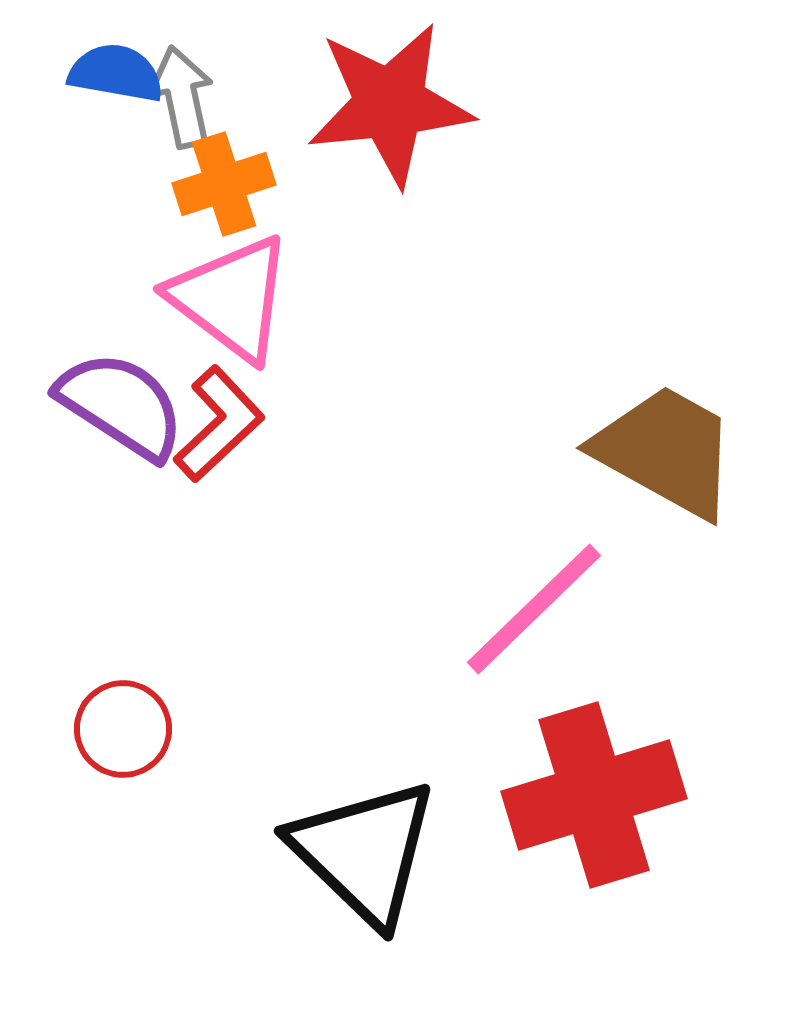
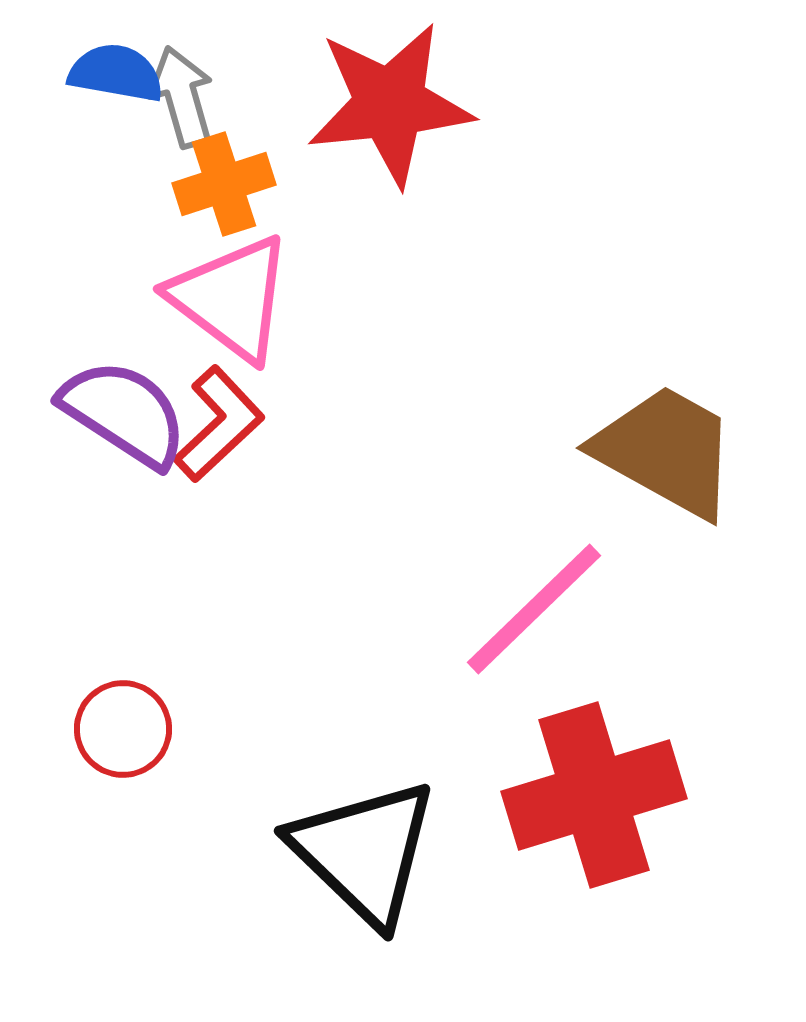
gray arrow: rotated 4 degrees counterclockwise
purple semicircle: moved 3 px right, 8 px down
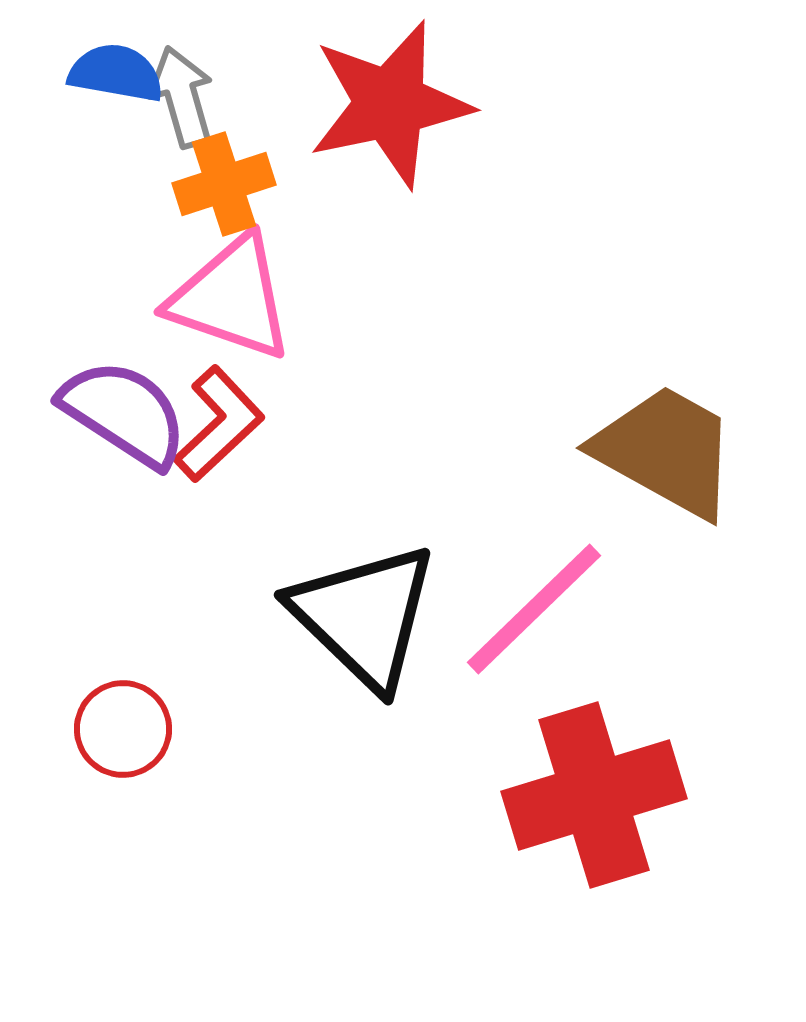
red star: rotated 6 degrees counterclockwise
pink triangle: rotated 18 degrees counterclockwise
black triangle: moved 236 px up
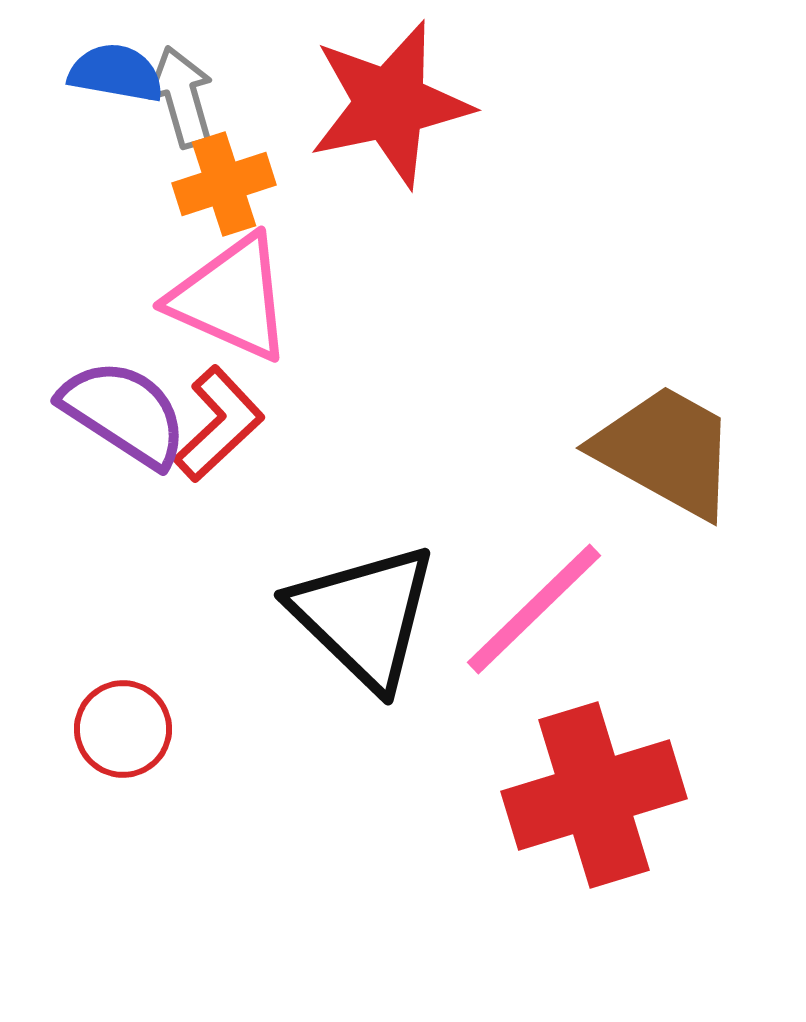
pink triangle: rotated 5 degrees clockwise
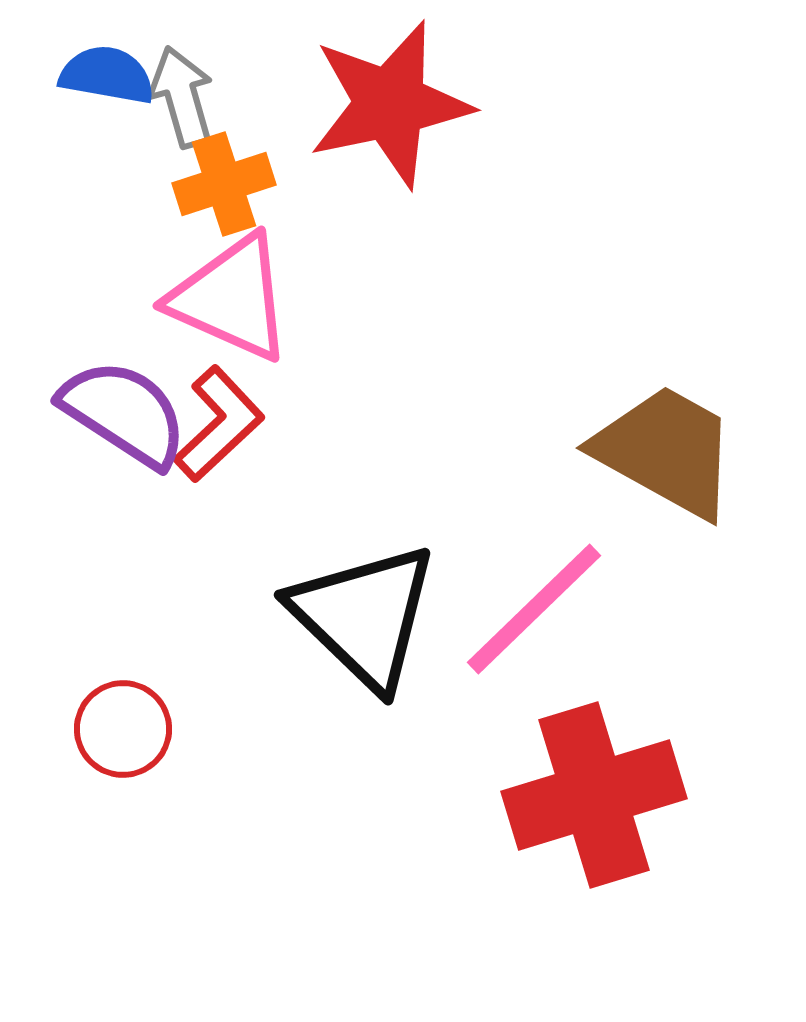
blue semicircle: moved 9 px left, 2 px down
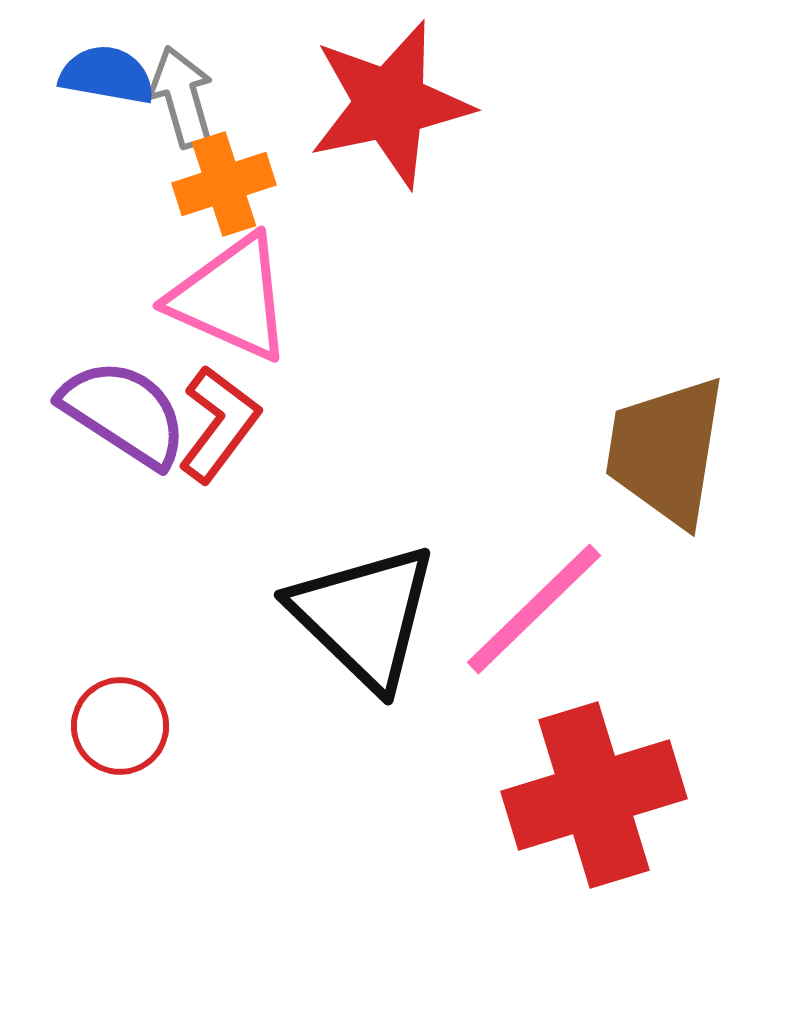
red L-shape: rotated 10 degrees counterclockwise
brown trapezoid: rotated 110 degrees counterclockwise
red circle: moved 3 px left, 3 px up
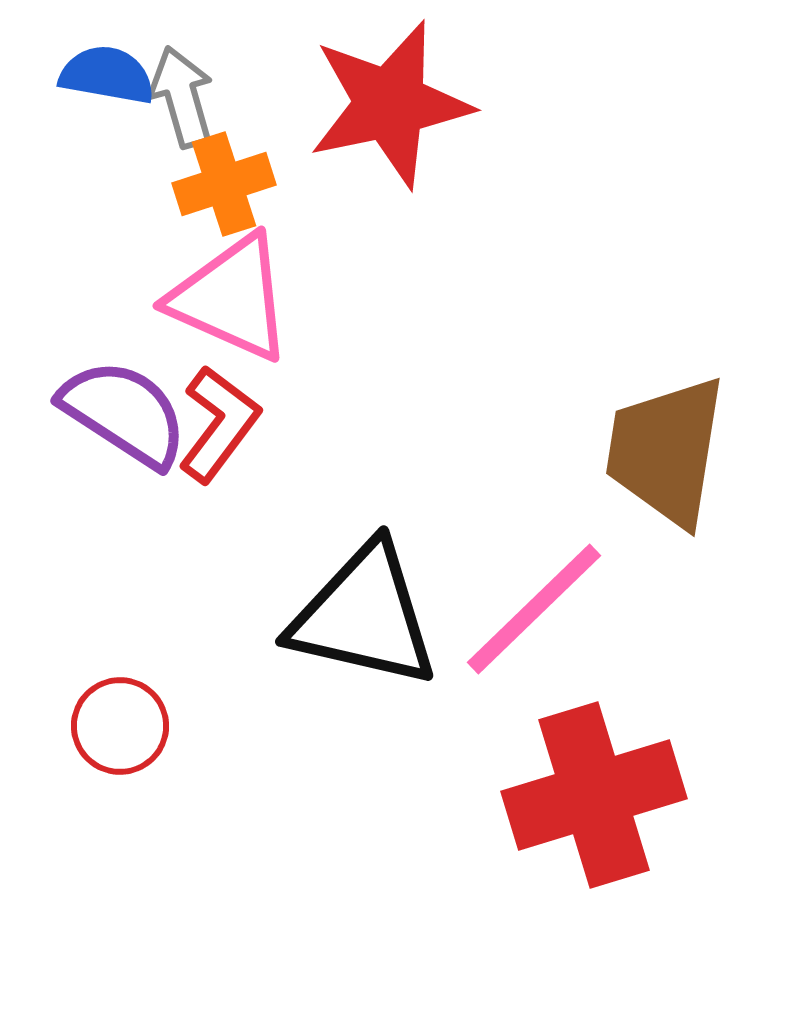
black triangle: rotated 31 degrees counterclockwise
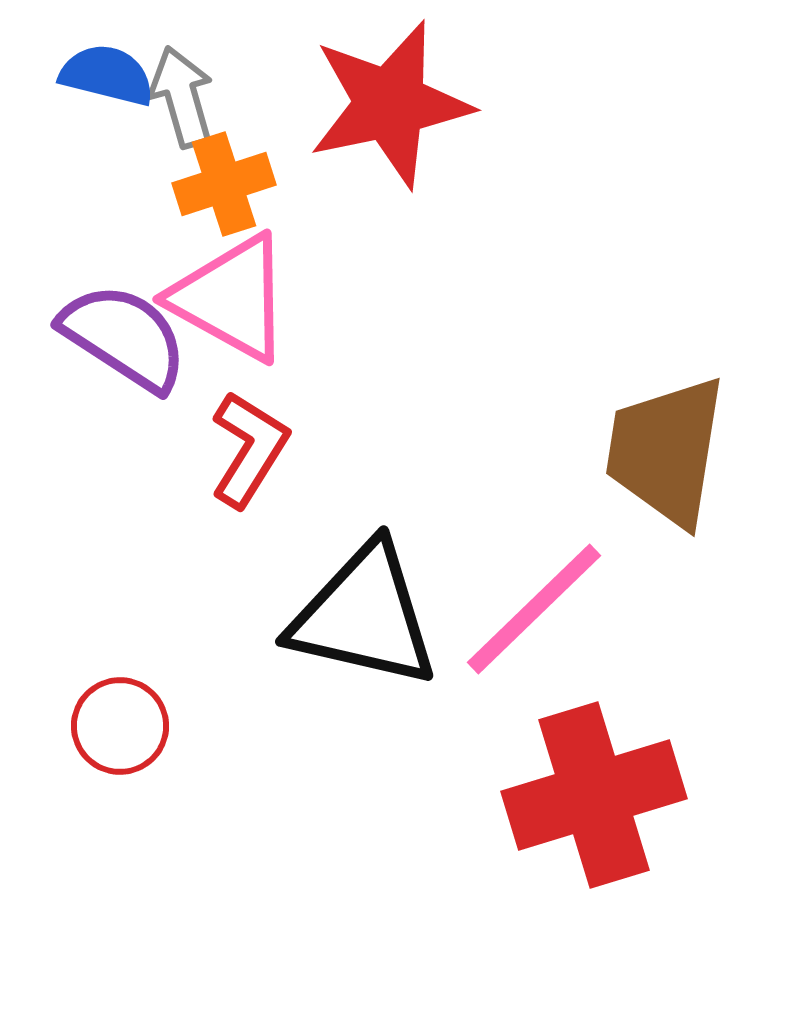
blue semicircle: rotated 4 degrees clockwise
pink triangle: rotated 5 degrees clockwise
purple semicircle: moved 76 px up
red L-shape: moved 30 px right, 25 px down; rotated 5 degrees counterclockwise
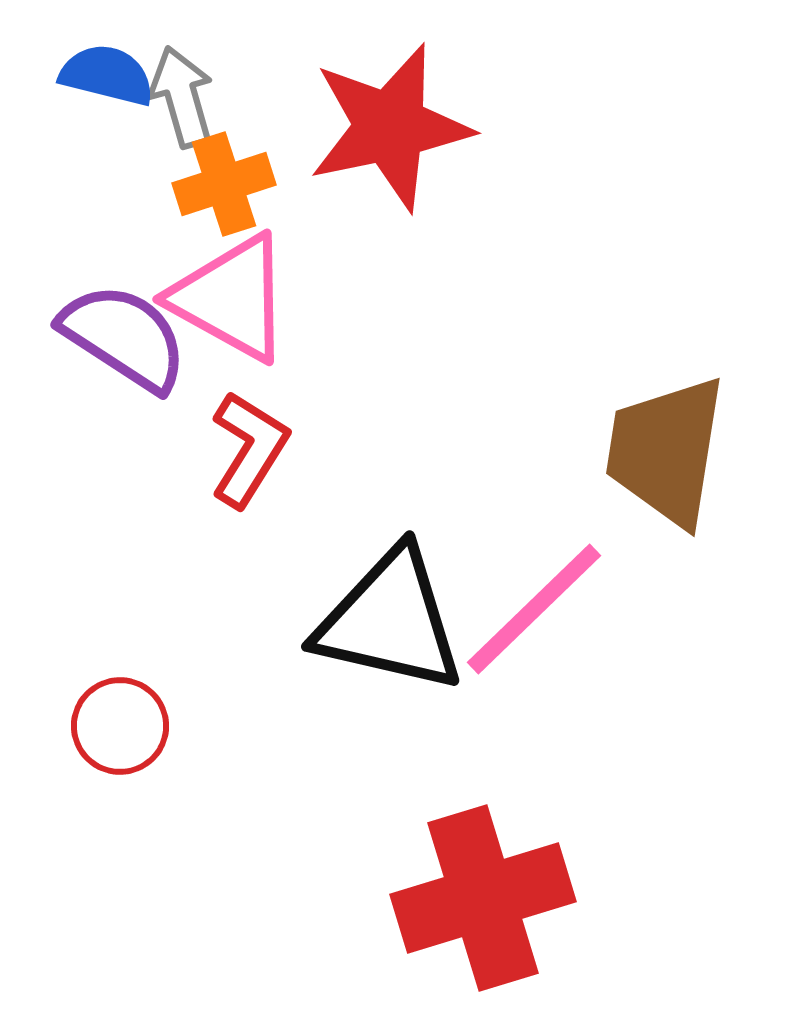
red star: moved 23 px down
black triangle: moved 26 px right, 5 px down
red cross: moved 111 px left, 103 px down
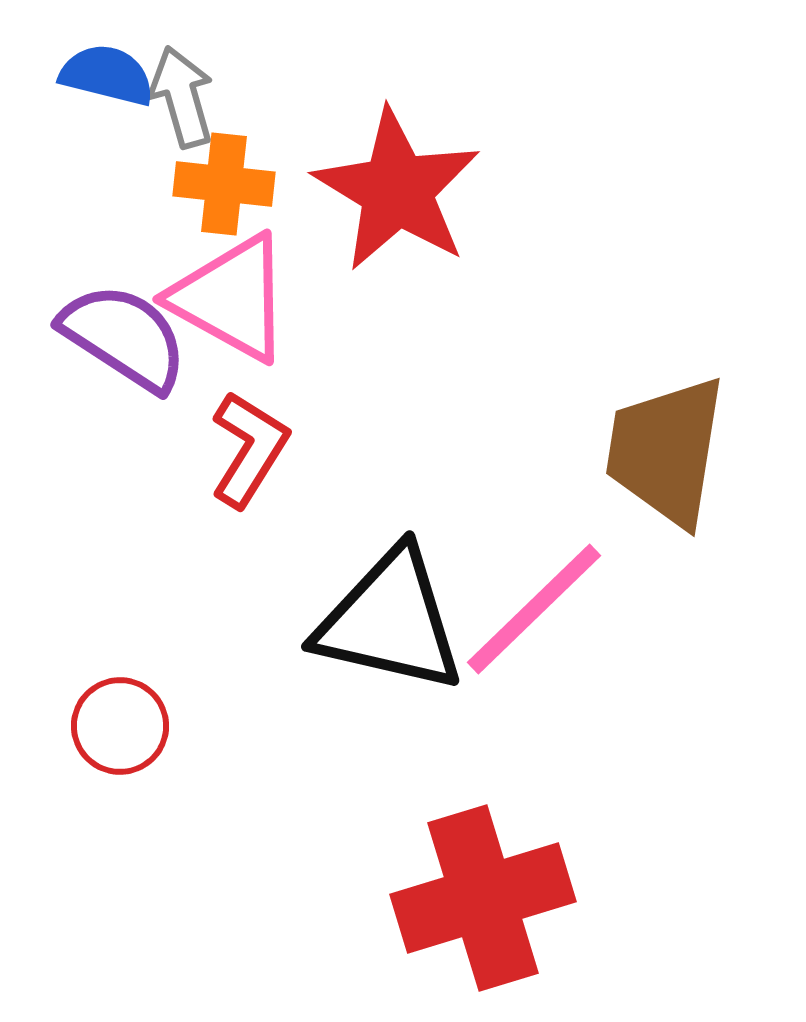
red star: moved 7 px right, 63 px down; rotated 29 degrees counterclockwise
orange cross: rotated 24 degrees clockwise
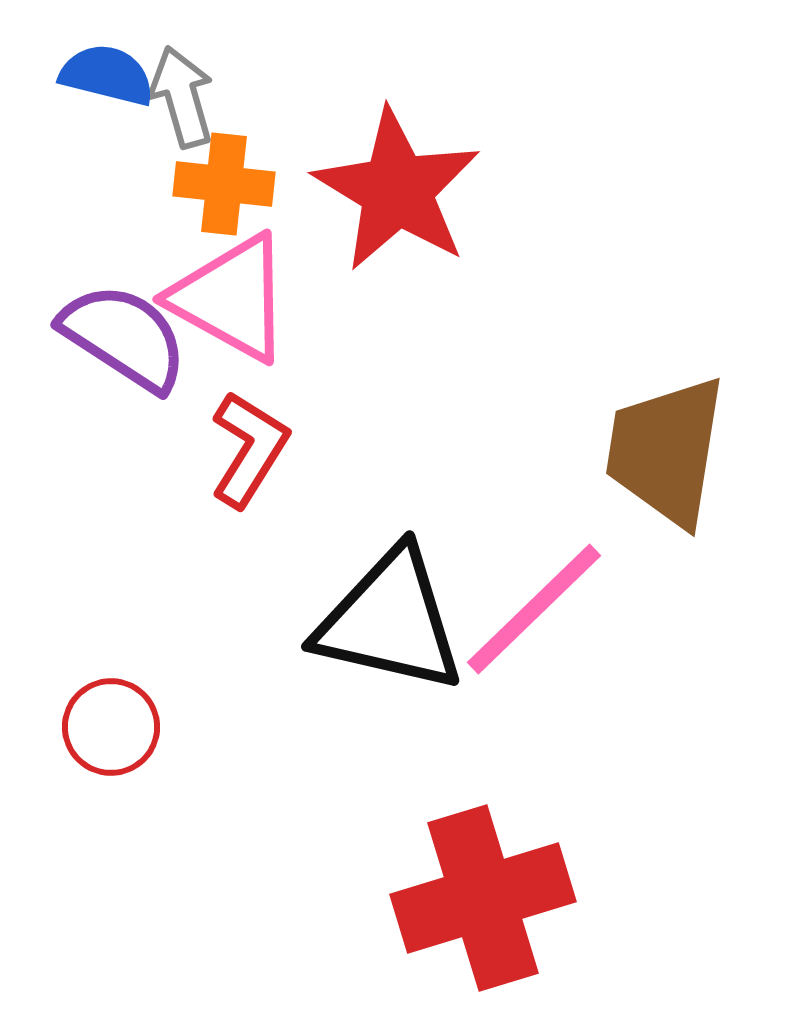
red circle: moved 9 px left, 1 px down
